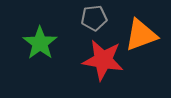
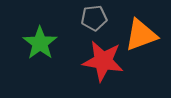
red star: moved 1 px down
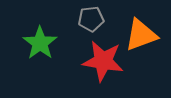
gray pentagon: moved 3 px left, 1 px down
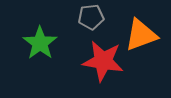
gray pentagon: moved 2 px up
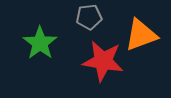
gray pentagon: moved 2 px left
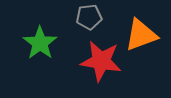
red star: moved 2 px left
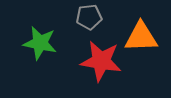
orange triangle: moved 2 px down; rotated 18 degrees clockwise
green star: rotated 24 degrees counterclockwise
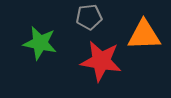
orange triangle: moved 3 px right, 2 px up
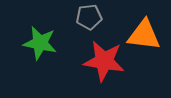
orange triangle: rotated 9 degrees clockwise
red star: moved 3 px right
